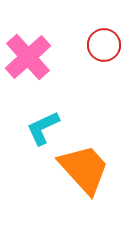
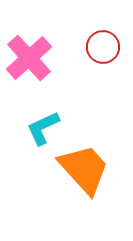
red circle: moved 1 px left, 2 px down
pink cross: moved 1 px right, 1 px down
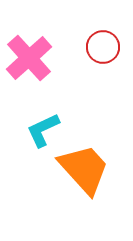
cyan L-shape: moved 2 px down
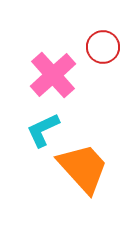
pink cross: moved 24 px right, 17 px down
orange trapezoid: moved 1 px left, 1 px up
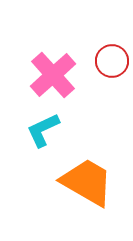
red circle: moved 9 px right, 14 px down
orange trapezoid: moved 4 px right, 14 px down; rotated 18 degrees counterclockwise
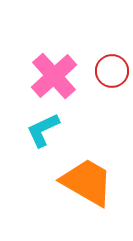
red circle: moved 10 px down
pink cross: moved 1 px right, 1 px down
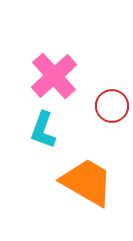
red circle: moved 35 px down
cyan L-shape: rotated 45 degrees counterclockwise
